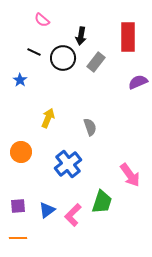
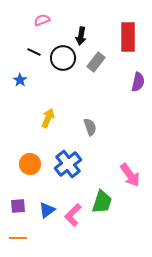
pink semicircle: rotated 119 degrees clockwise
purple semicircle: rotated 126 degrees clockwise
orange circle: moved 9 px right, 12 px down
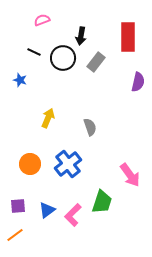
blue star: rotated 16 degrees counterclockwise
orange line: moved 3 px left, 3 px up; rotated 36 degrees counterclockwise
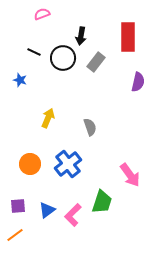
pink semicircle: moved 6 px up
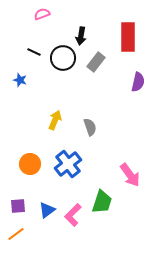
yellow arrow: moved 7 px right, 2 px down
orange line: moved 1 px right, 1 px up
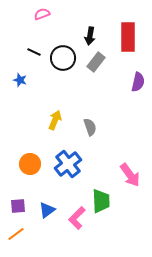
black arrow: moved 9 px right
green trapezoid: moved 1 px left, 1 px up; rotated 20 degrees counterclockwise
pink L-shape: moved 4 px right, 3 px down
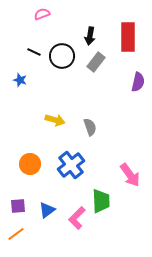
black circle: moved 1 px left, 2 px up
yellow arrow: rotated 84 degrees clockwise
blue cross: moved 3 px right, 1 px down
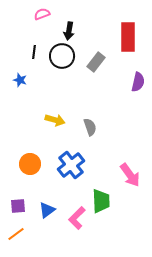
black arrow: moved 21 px left, 5 px up
black line: rotated 72 degrees clockwise
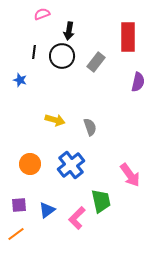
green trapezoid: rotated 10 degrees counterclockwise
purple square: moved 1 px right, 1 px up
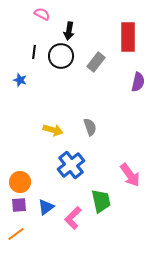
pink semicircle: rotated 49 degrees clockwise
black circle: moved 1 px left
yellow arrow: moved 2 px left, 10 px down
orange circle: moved 10 px left, 18 px down
blue triangle: moved 1 px left, 3 px up
pink L-shape: moved 4 px left
